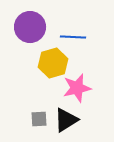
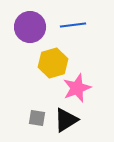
blue line: moved 12 px up; rotated 10 degrees counterclockwise
pink star: rotated 8 degrees counterclockwise
gray square: moved 2 px left, 1 px up; rotated 12 degrees clockwise
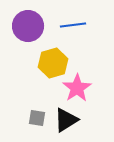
purple circle: moved 2 px left, 1 px up
pink star: rotated 12 degrees counterclockwise
